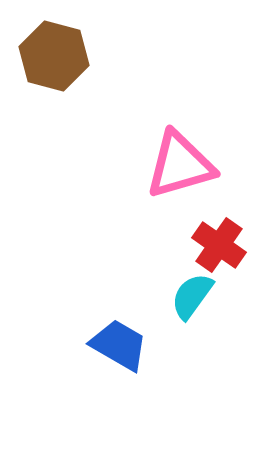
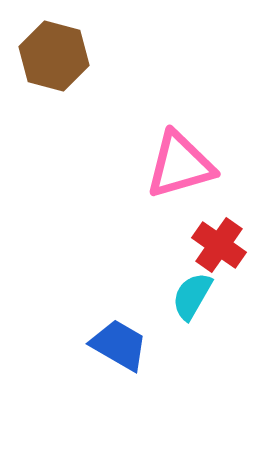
cyan semicircle: rotated 6 degrees counterclockwise
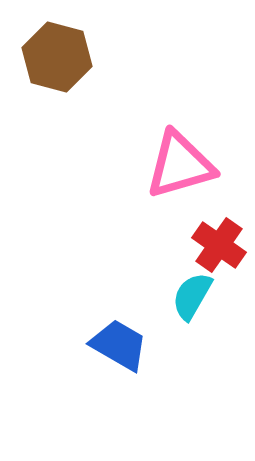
brown hexagon: moved 3 px right, 1 px down
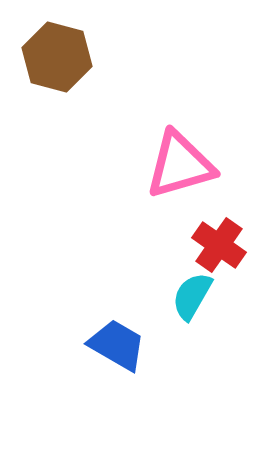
blue trapezoid: moved 2 px left
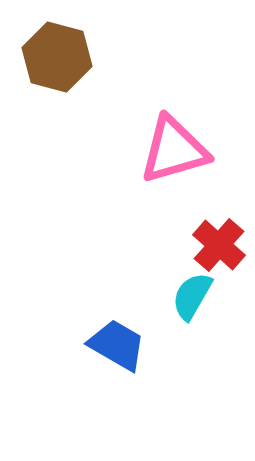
pink triangle: moved 6 px left, 15 px up
red cross: rotated 6 degrees clockwise
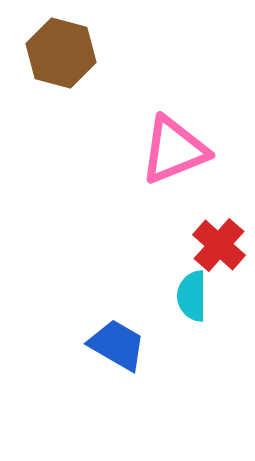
brown hexagon: moved 4 px right, 4 px up
pink triangle: rotated 6 degrees counterclockwise
cyan semicircle: rotated 30 degrees counterclockwise
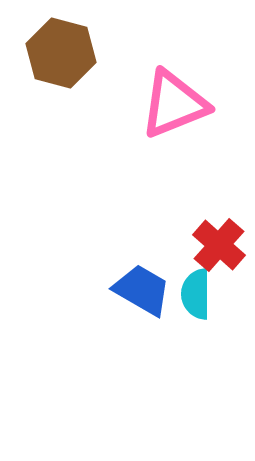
pink triangle: moved 46 px up
cyan semicircle: moved 4 px right, 2 px up
blue trapezoid: moved 25 px right, 55 px up
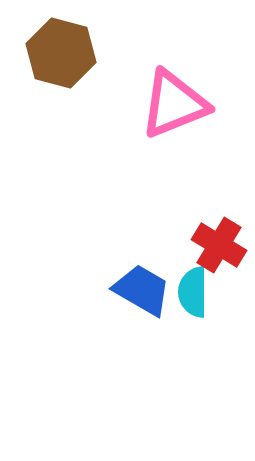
red cross: rotated 10 degrees counterclockwise
cyan semicircle: moved 3 px left, 2 px up
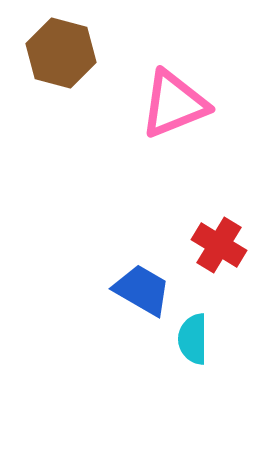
cyan semicircle: moved 47 px down
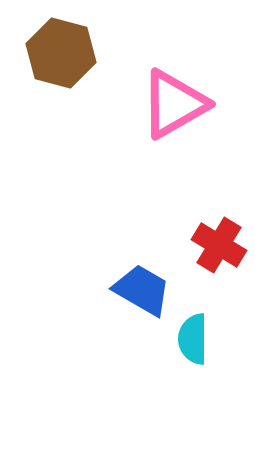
pink triangle: rotated 8 degrees counterclockwise
